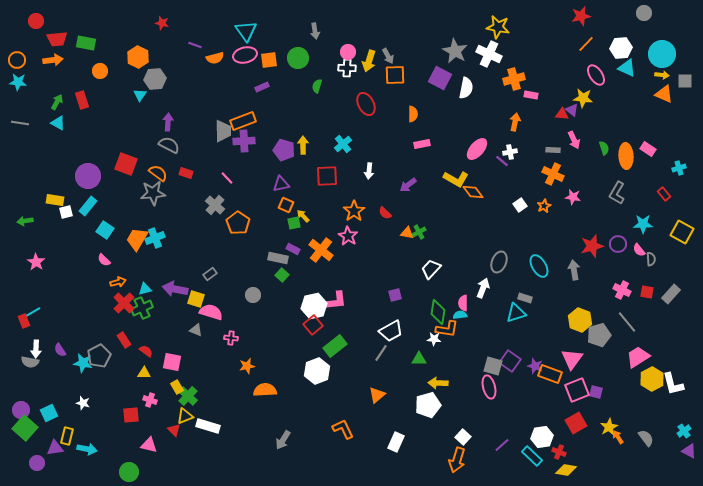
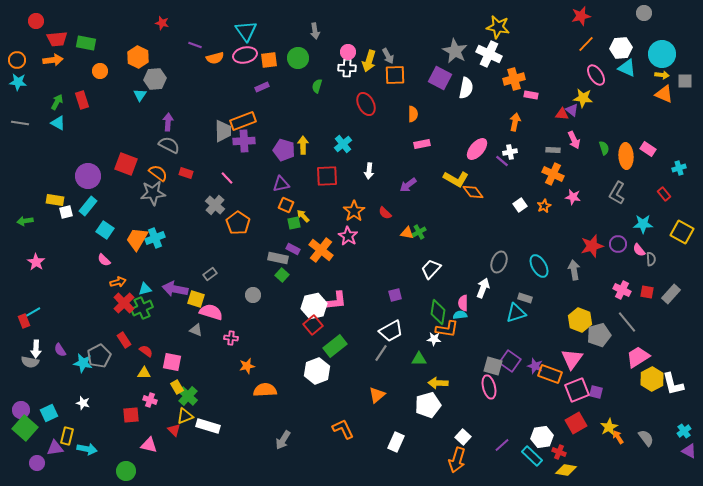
green circle at (129, 472): moved 3 px left, 1 px up
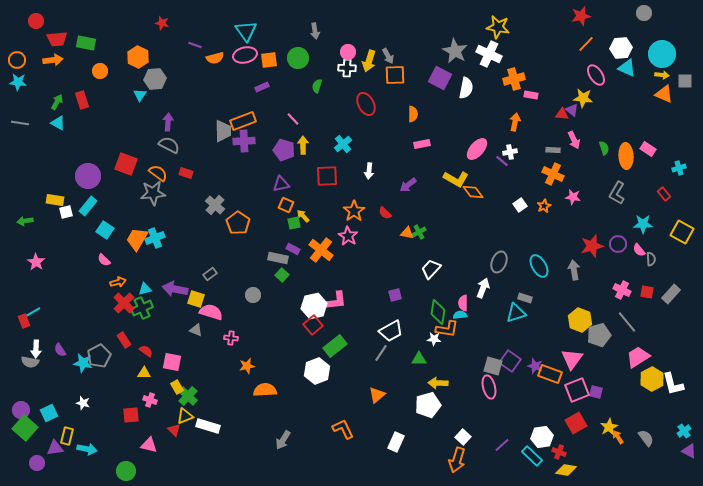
pink line at (227, 178): moved 66 px right, 59 px up
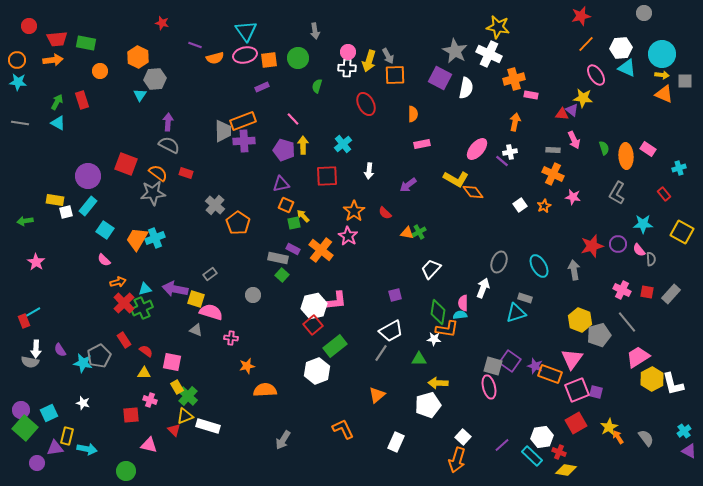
red circle at (36, 21): moved 7 px left, 5 px down
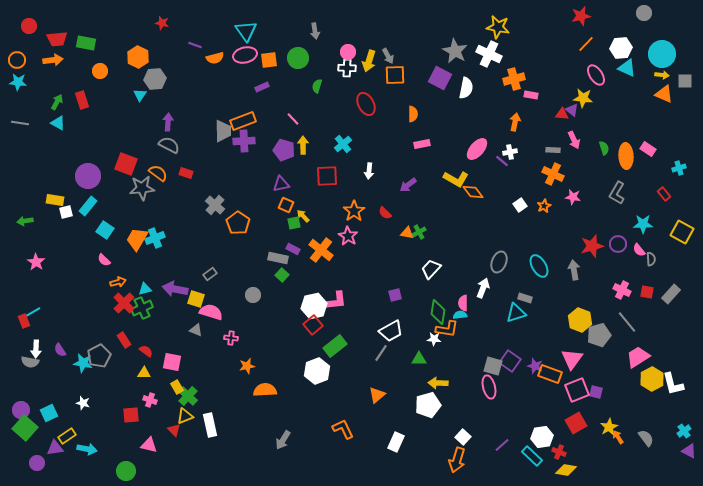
gray star at (153, 193): moved 11 px left, 5 px up
white rectangle at (208, 426): moved 2 px right, 1 px up; rotated 60 degrees clockwise
yellow rectangle at (67, 436): rotated 42 degrees clockwise
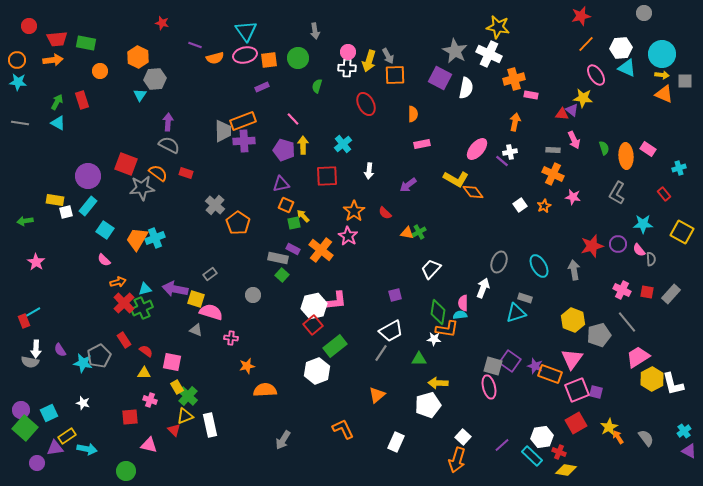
yellow hexagon at (580, 320): moved 7 px left
red square at (131, 415): moved 1 px left, 2 px down
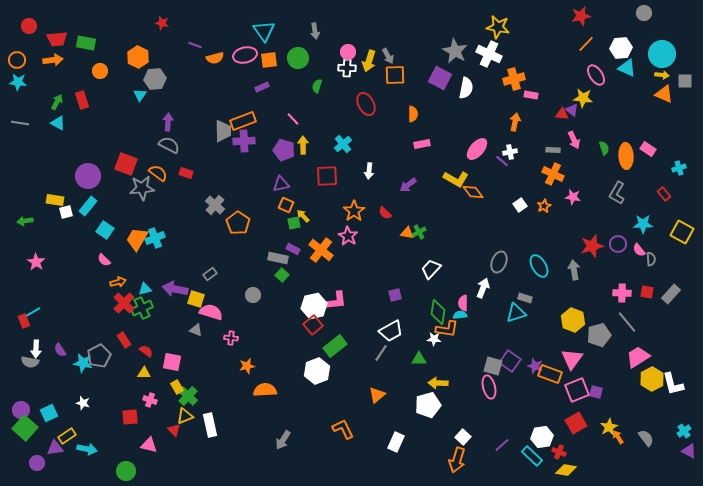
cyan triangle at (246, 31): moved 18 px right
pink cross at (622, 290): moved 3 px down; rotated 24 degrees counterclockwise
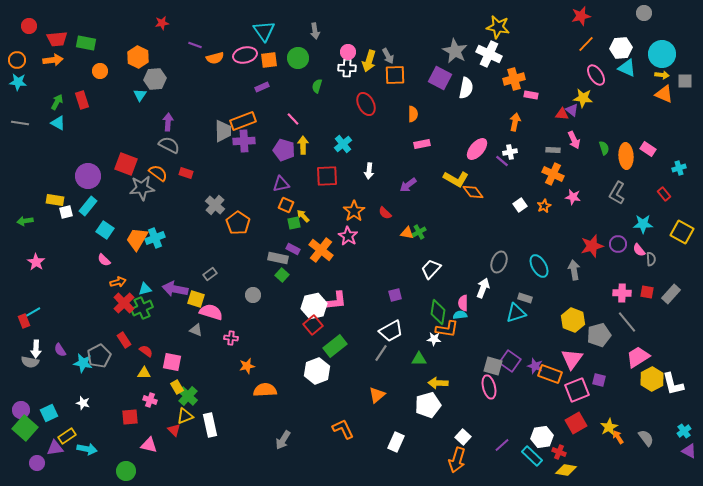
red star at (162, 23): rotated 24 degrees counterclockwise
purple square at (596, 392): moved 3 px right, 12 px up
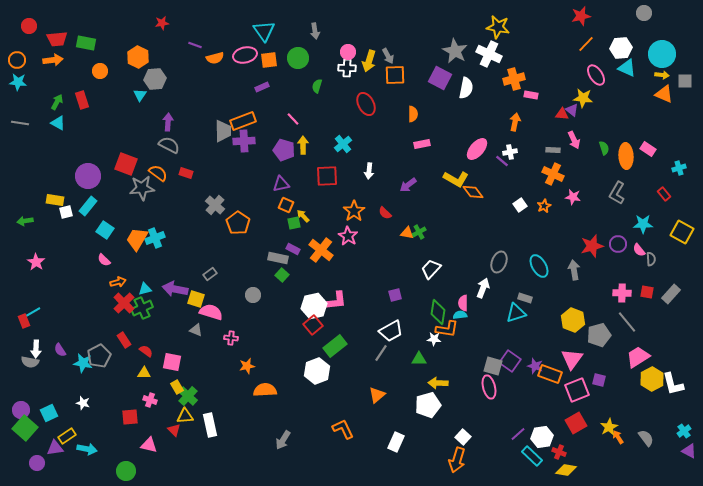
yellow triangle at (185, 416): rotated 18 degrees clockwise
purple line at (502, 445): moved 16 px right, 11 px up
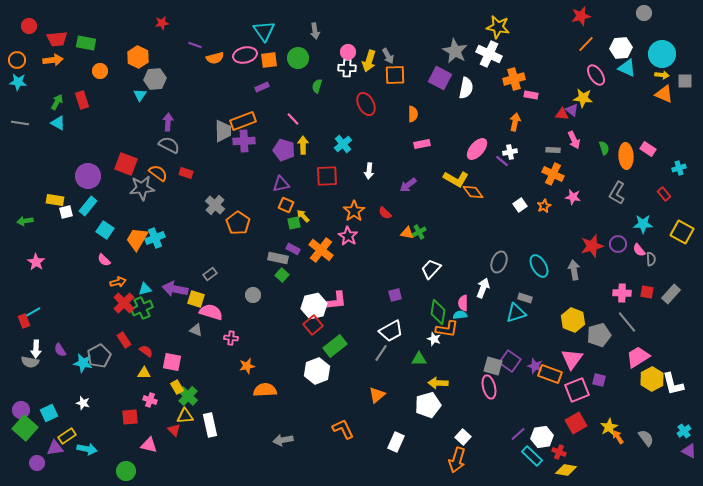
white star at (434, 339): rotated 16 degrees clockwise
gray arrow at (283, 440): rotated 48 degrees clockwise
